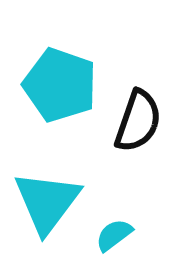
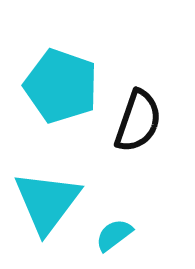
cyan pentagon: moved 1 px right, 1 px down
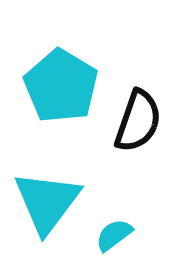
cyan pentagon: rotated 12 degrees clockwise
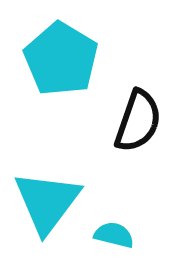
cyan pentagon: moved 27 px up
cyan semicircle: rotated 51 degrees clockwise
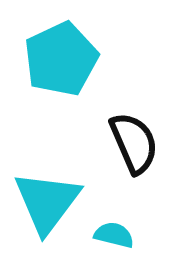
cyan pentagon: rotated 16 degrees clockwise
black semicircle: moved 4 px left, 22 px down; rotated 42 degrees counterclockwise
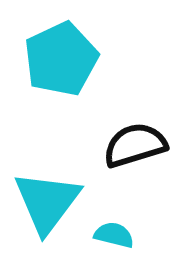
black semicircle: moved 1 px right, 2 px down; rotated 84 degrees counterclockwise
